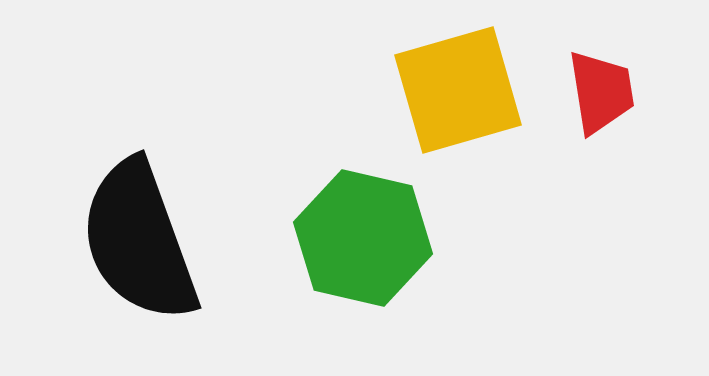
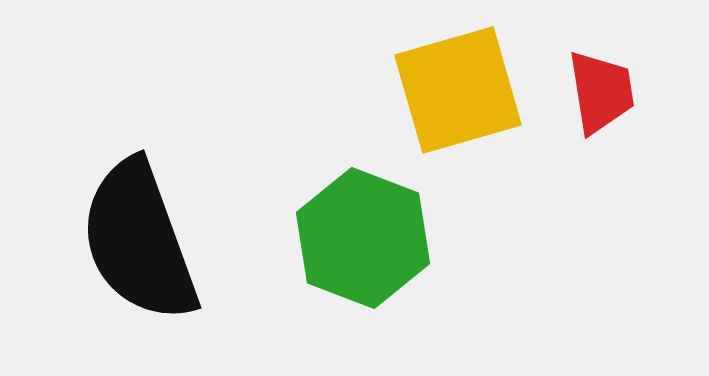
green hexagon: rotated 8 degrees clockwise
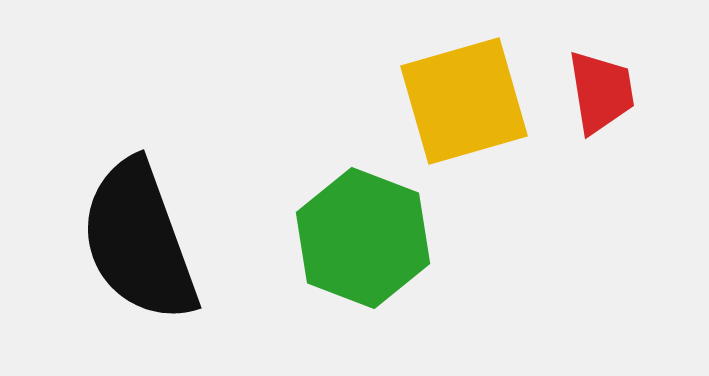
yellow square: moved 6 px right, 11 px down
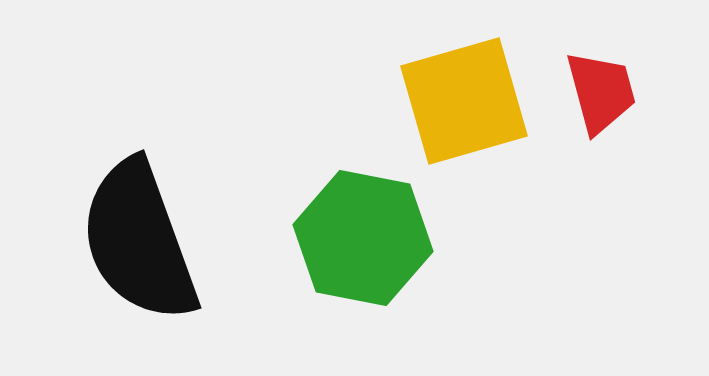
red trapezoid: rotated 6 degrees counterclockwise
green hexagon: rotated 10 degrees counterclockwise
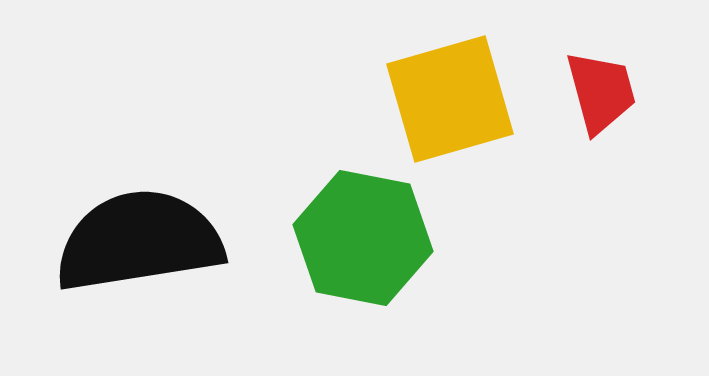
yellow square: moved 14 px left, 2 px up
black semicircle: rotated 101 degrees clockwise
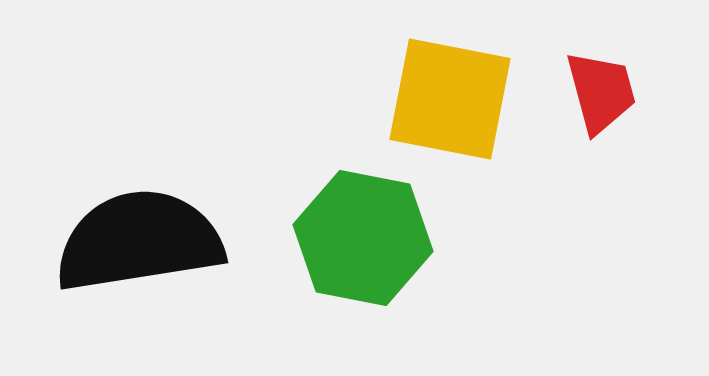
yellow square: rotated 27 degrees clockwise
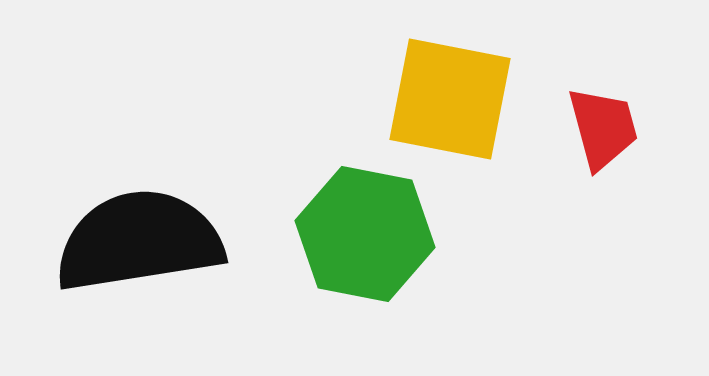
red trapezoid: moved 2 px right, 36 px down
green hexagon: moved 2 px right, 4 px up
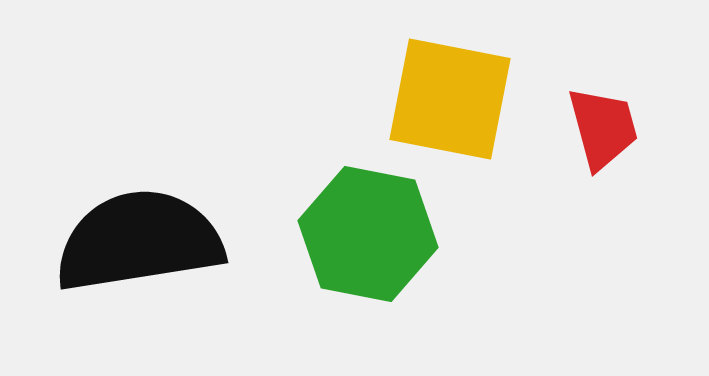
green hexagon: moved 3 px right
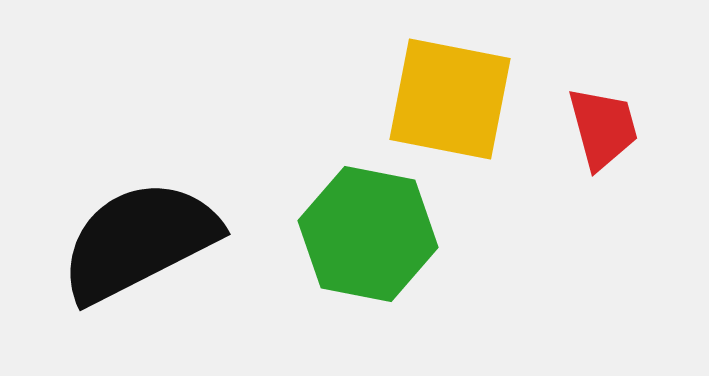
black semicircle: rotated 18 degrees counterclockwise
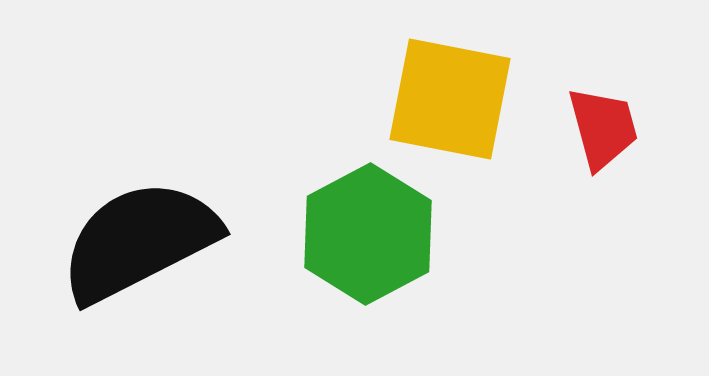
green hexagon: rotated 21 degrees clockwise
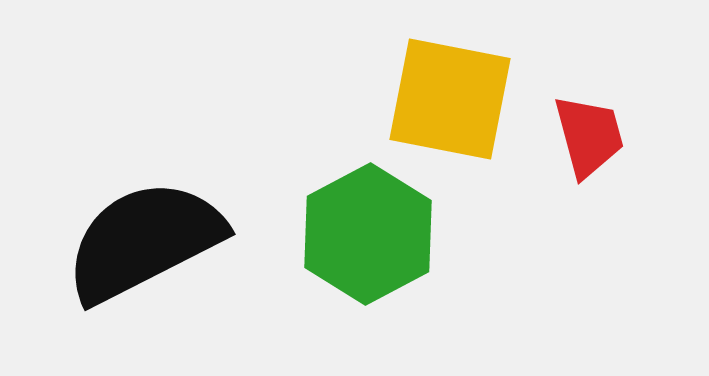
red trapezoid: moved 14 px left, 8 px down
black semicircle: moved 5 px right
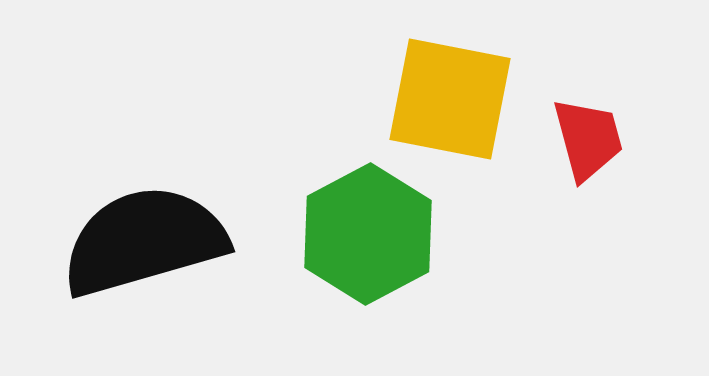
red trapezoid: moved 1 px left, 3 px down
black semicircle: rotated 11 degrees clockwise
